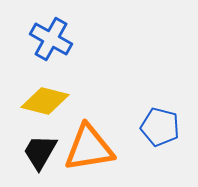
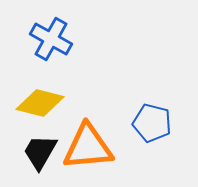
yellow diamond: moved 5 px left, 2 px down
blue pentagon: moved 8 px left, 4 px up
orange triangle: moved 1 px left, 1 px up; rotated 4 degrees clockwise
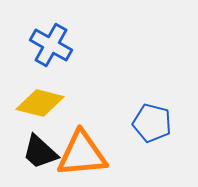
blue cross: moved 6 px down
orange triangle: moved 6 px left, 7 px down
black trapezoid: rotated 78 degrees counterclockwise
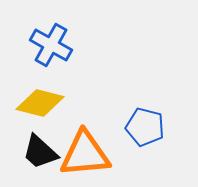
blue pentagon: moved 7 px left, 4 px down
orange triangle: moved 3 px right
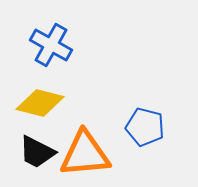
black trapezoid: moved 3 px left; rotated 15 degrees counterclockwise
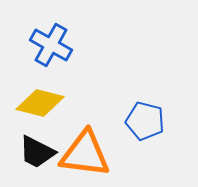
blue pentagon: moved 6 px up
orange triangle: rotated 12 degrees clockwise
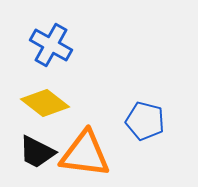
yellow diamond: moved 5 px right; rotated 24 degrees clockwise
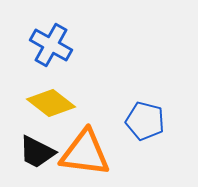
yellow diamond: moved 6 px right
orange triangle: moved 1 px up
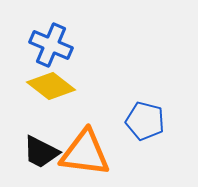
blue cross: rotated 6 degrees counterclockwise
yellow diamond: moved 17 px up
black trapezoid: moved 4 px right
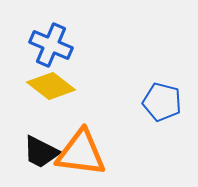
blue pentagon: moved 17 px right, 19 px up
orange triangle: moved 4 px left
